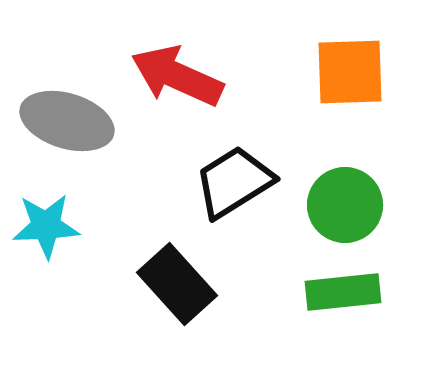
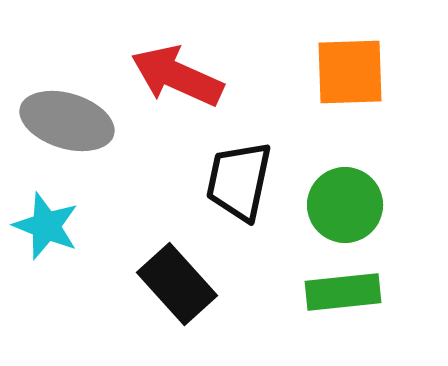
black trapezoid: moved 5 px right, 1 px up; rotated 46 degrees counterclockwise
cyan star: rotated 24 degrees clockwise
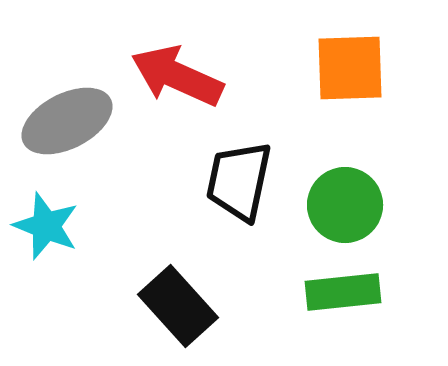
orange square: moved 4 px up
gray ellipse: rotated 44 degrees counterclockwise
black rectangle: moved 1 px right, 22 px down
